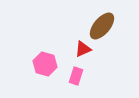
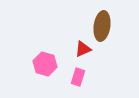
brown ellipse: rotated 32 degrees counterclockwise
pink rectangle: moved 2 px right, 1 px down
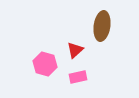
red triangle: moved 8 px left, 1 px down; rotated 18 degrees counterclockwise
pink rectangle: rotated 60 degrees clockwise
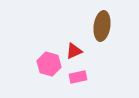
red triangle: moved 1 px left, 1 px down; rotated 18 degrees clockwise
pink hexagon: moved 4 px right
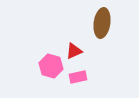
brown ellipse: moved 3 px up
pink hexagon: moved 2 px right, 2 px down
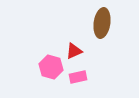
pink hexagon: moved 1 px down
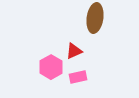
brown ellipse: moved 7 px left, 5 px up
pink hexagon: rotated 15 degrees clockwise
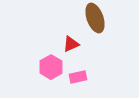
brown ellipse: rotated 28 degrees counterclockwise
red triangle: moved 3 px left, 7 px up
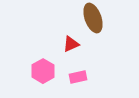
brown ellipse: moved 2 px left
pink hexagon: moved 8 px left, 4 px down
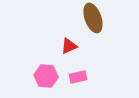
red triangle: moved 2 px left, 2 px down
pink hexagon: moved 3 px right, 5 px down; rotated 25 degrees counterclockwise
